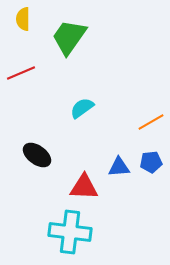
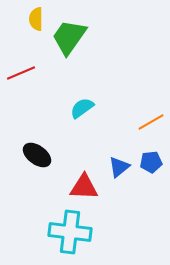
yellow semicircle: moved 13 px right
blue triangle: rotated 35 degrees counterclockwise
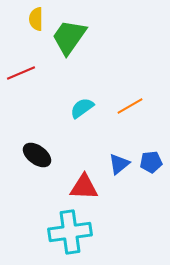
orange line: moved 21 px left, 16 px up
blue triangle: moved 3 px up
cyan cross: rotated 15 degrees counterclockwise
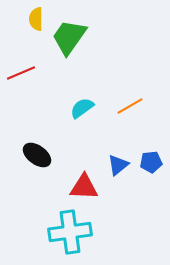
blue triangle: moved 1 px left, 1 px down
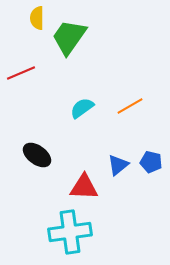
yellow semicircle: moved 1 px right, 1 px up
blue pentagon: rotated 20 degrees clockwise
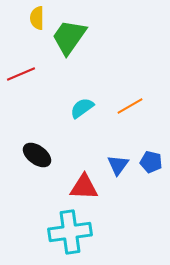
red line: moved 1 px down
blue triangle: rotated 15 degrees counterclockwise
